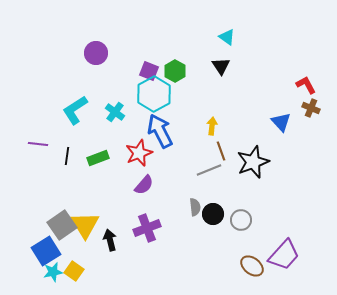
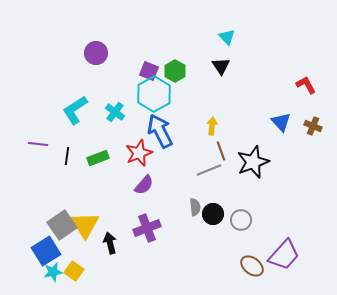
cyan triangle: rotated 12 degrees clockwise
brown cross: moved 2 px right, 18 px down
black arrow: moved 3 px down
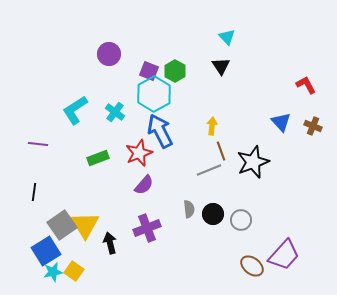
purple circle: moved 13 px right, 1 px down
black line: moved 33 px left, 36 px down
gray semicircle: moved 6 px left, 2 px down
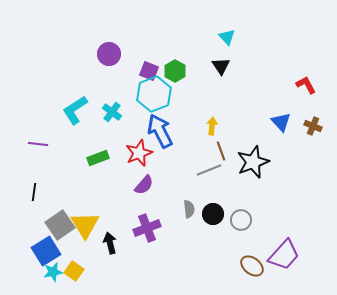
cyan hexagon: rotated 8 degrees clockwise
cyan cross: moved 3 px left
gray square: moved 2 px left
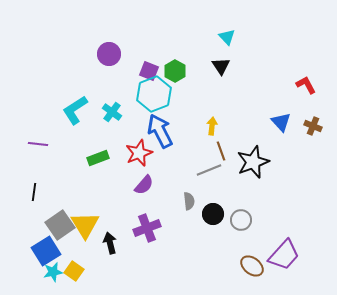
gray semicircle: moved 8 px up
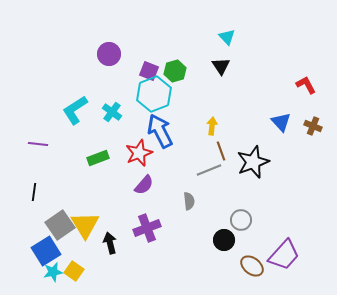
green hexagon: rotated 15 degrees clockwise
black circle: moved 11 px right, 26 px down
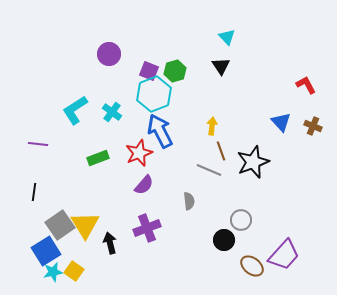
gray line: rotated 45 degrees clockwise
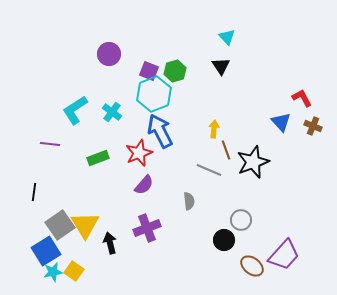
red L-shape: moved 4 px left, 13 px down
yellow arrow: moved 2 px right, 3 px down
purple line: moved 12 px right
brown line: moved 5 px right, 1 px up
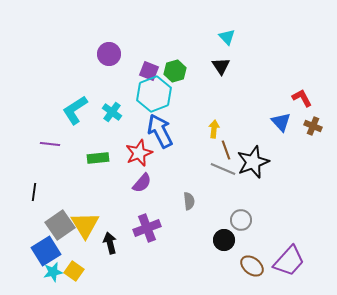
green rectangle: rotated 15 degrees clockwise
gray line: moved 14 px right, 1 px up
purple semicircle: moved 2 px left, 2 px up
purple trapezoid: moved 5 px right, 6 px down
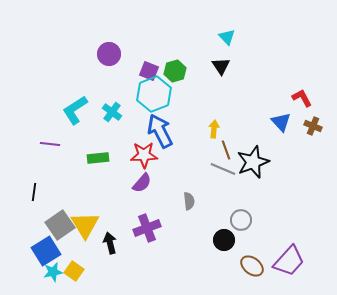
red star: moved 5 px right, 2 px down; rotated 20 degrees clockwise
